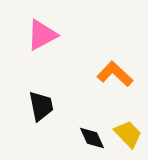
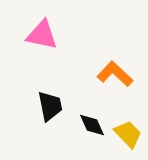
pink triangle: rotated 40 degrees clockwise
black trapezoid: moved 9 px right
black diamond: moved 13 px up
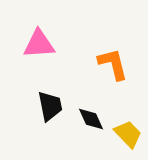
pink triangle: moved 3 px left, 9 px down; rotated 16 degrees counterclockwise
orange L-shape: moved 2 px left, 10 px up; rotated 33 degrees clockwise
black diamond: moved 1 px left, 6 px up
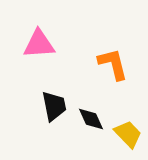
black trapezoid: moved 4 px right
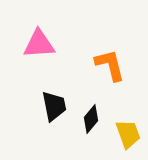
orange L-shape: moved 3 px left, 1 px down
black diamond: rotated 64 degrees clockwise
yellow trapezoid: rotated 24 degrees clockwise
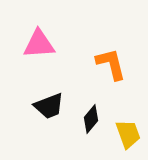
orange L-shape: moved 1 px right, 1 px up
black trapezoid: moved 5 px left; rotated 80 degrees clockwise
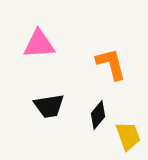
black trapezoid: rotated 12 degrees clockwise
black diamond: moved 7 px right, 4 px up
yellow trapezoid: moved 2 px down
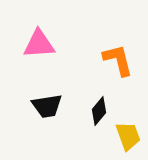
orange L-shape: moved 7 px right, 4 px up
black trapezoid: moved 2 px left
black diamond: moved 1 px right, 4 px up
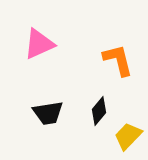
pink triangle: rotated 20 degrees counterclockwise
black trapezoid: moved 1 px right, 7 px down
yellow trapezoid: rotated 116 degrees counterclockwise
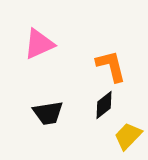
orange L-shape: moved 7 px left, 6 px down
black diamond: moved 5 px right, 6 px up; rotated 12 degrees clockwise
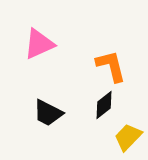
black trapezoid: rotated 36 degrees clockwise
yellow trapezoid: moved 1 px down
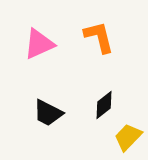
orange L-shape: moved 12 px left, 29 px up
